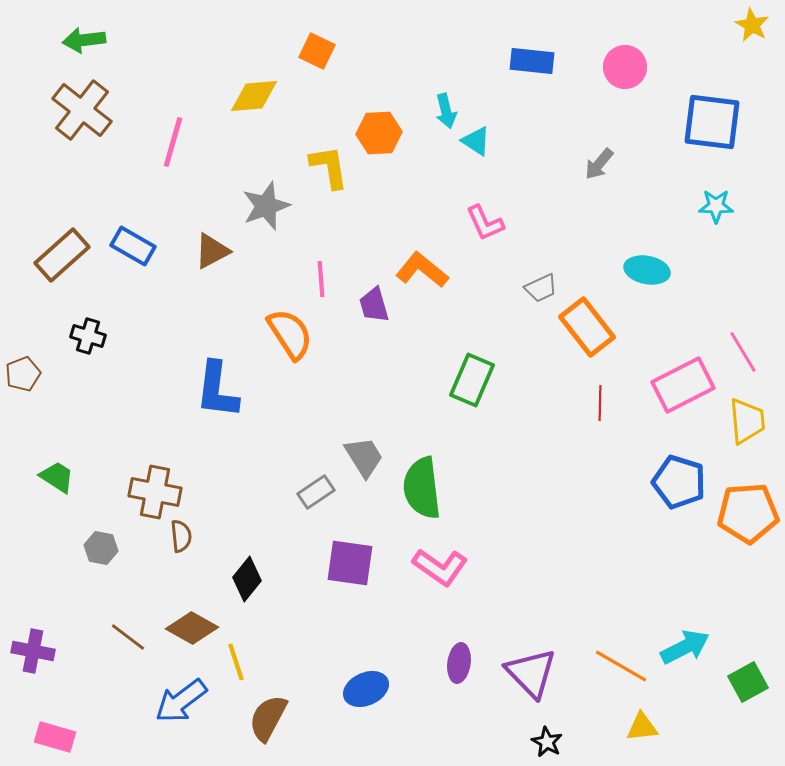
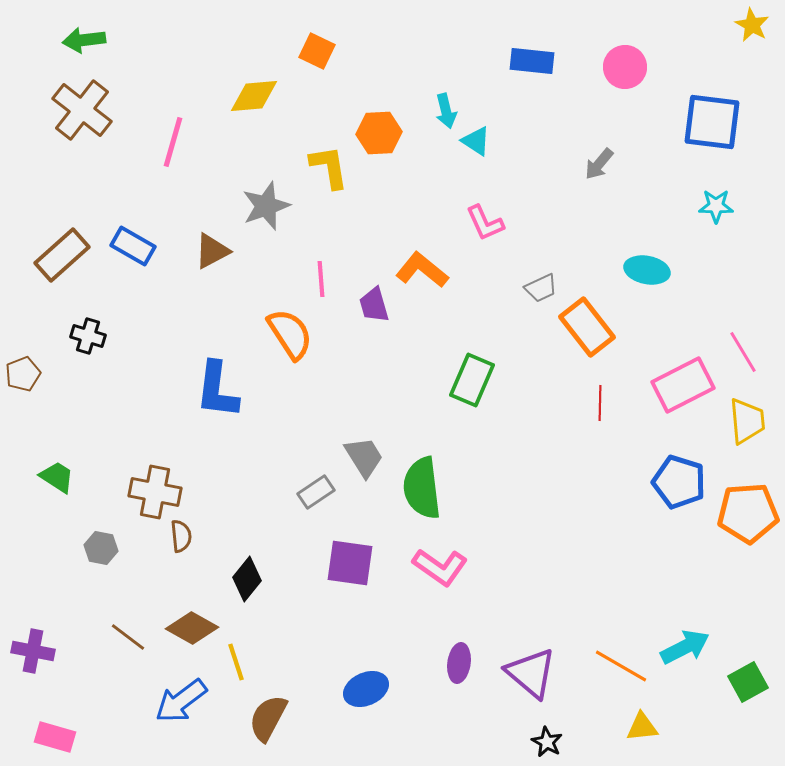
purple triangle at (531, 673): rotated 6 degrees counterclockwise
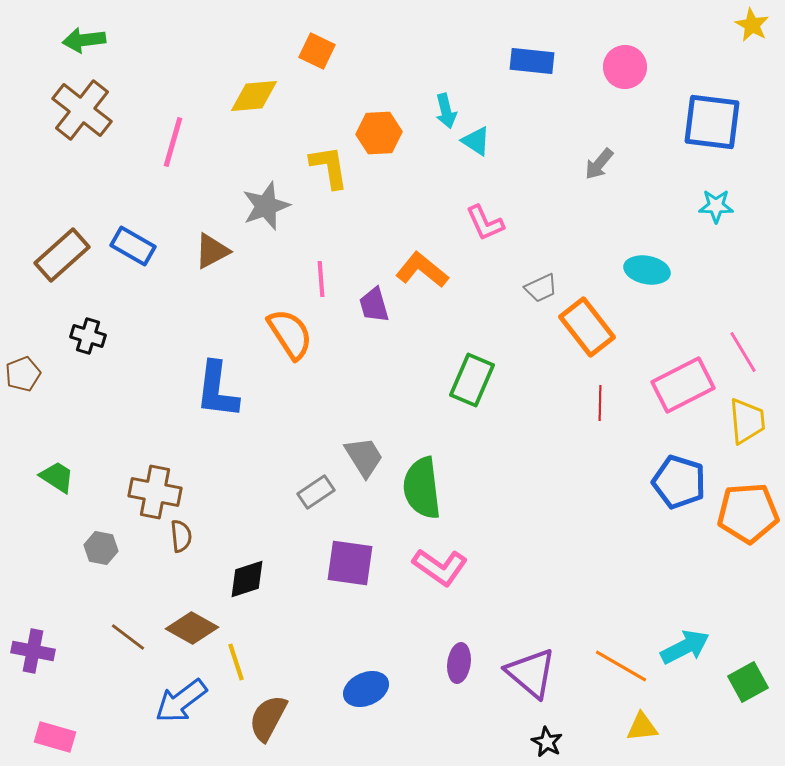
black diamond at (247, 579): rotated 33 degrees clockwise
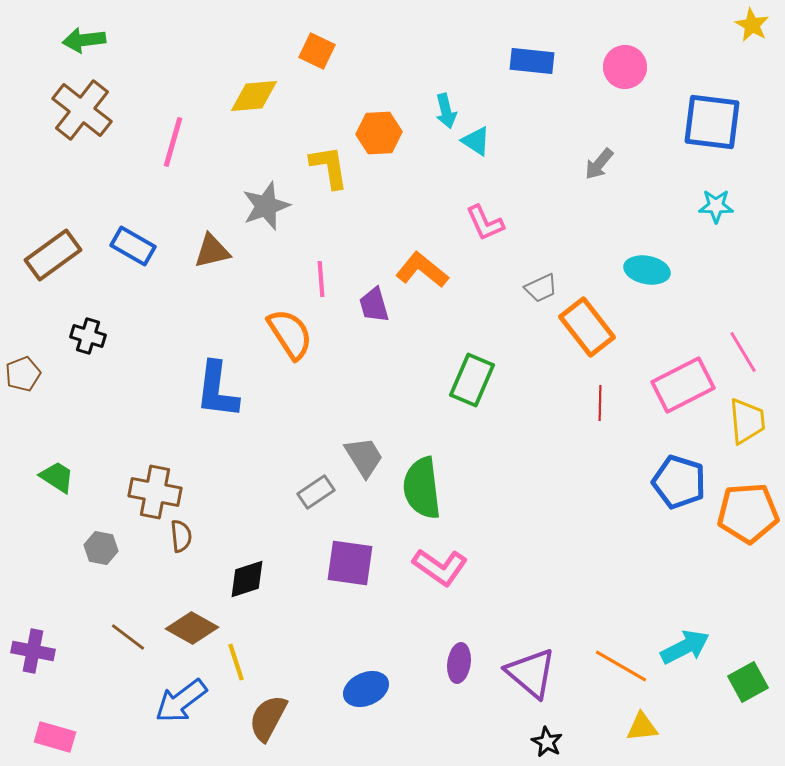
brown triangle at (212, 251): rotated 15 degrees clockwise
brown rectangle at (62, 255): moved 9 px left; rotated 6 degrees clockwise
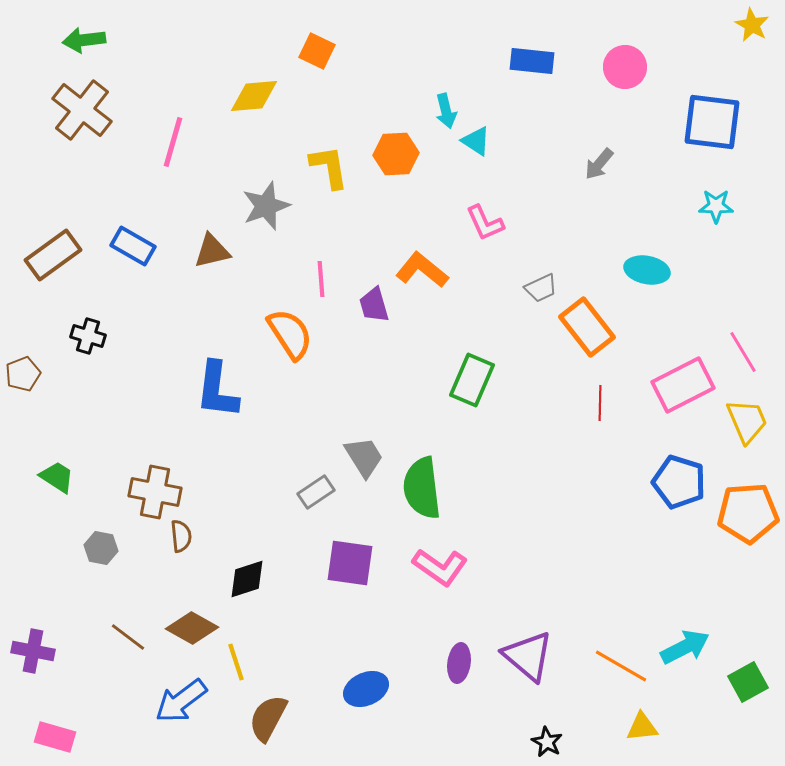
orange hexagon at (379, 133): moved 17 px right, 21 px down
yellow trapezoid at (747, 421): rotated 18 degrees counterclockwise
purple triangle at (531, 673): moved 3 px left, 17 px up
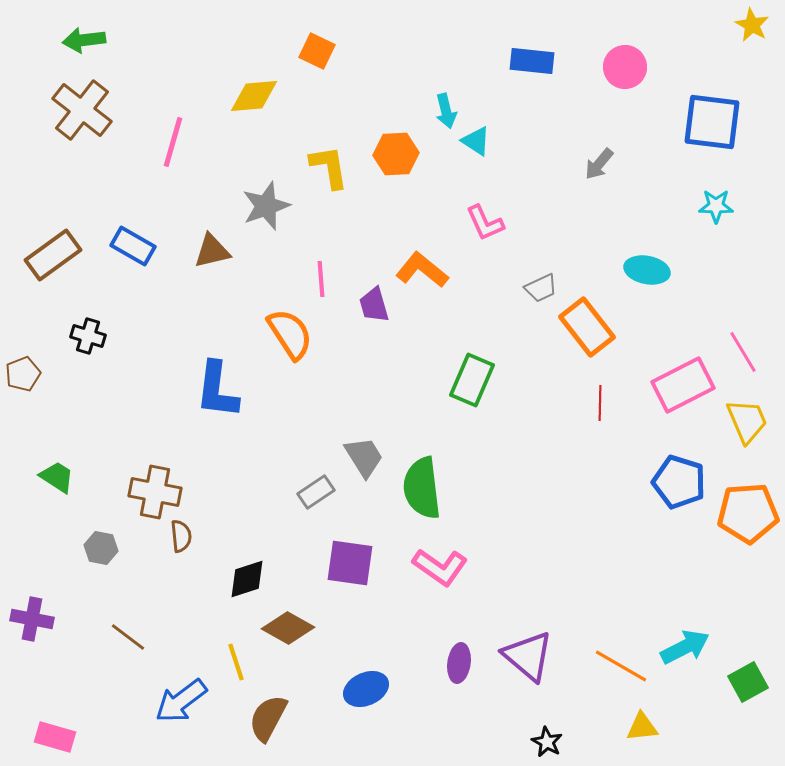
brown diamond at (192, 628): moved 96 px right
purple cross at (33, 651): moved 1 px left, 32 px up
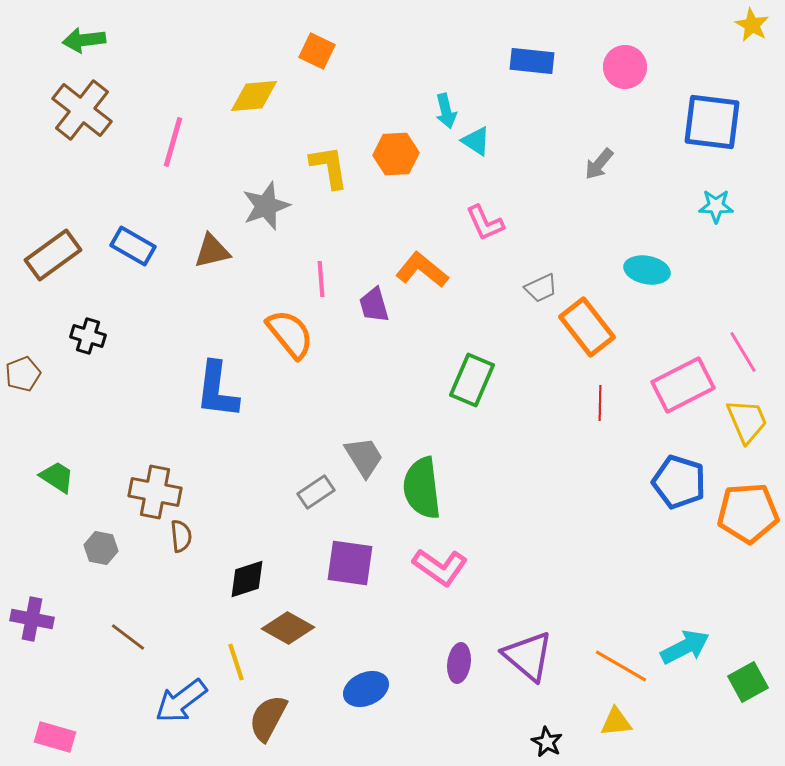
orange semicircle at (290, 334): rotated 6 degrees counterclockwise
yellow triangle at (642, 727): moved 26 px left, 5 px up
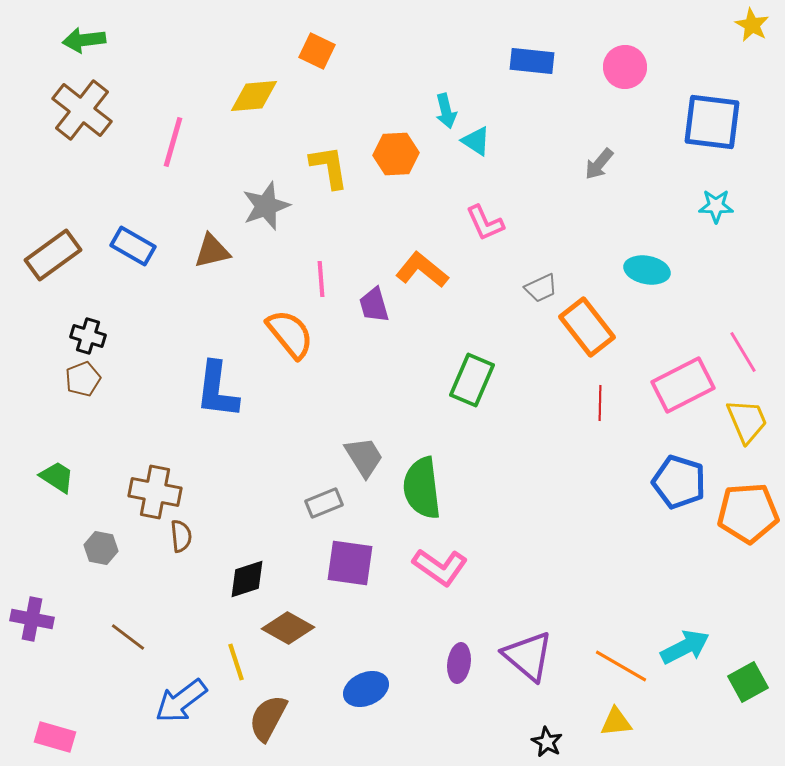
brown pentagon at (23, 374): moved 60 px right, 5 px down
gray rectangle at (316, 492): moved 8 px right, 11 px down; rotated 12 degrees clockwise
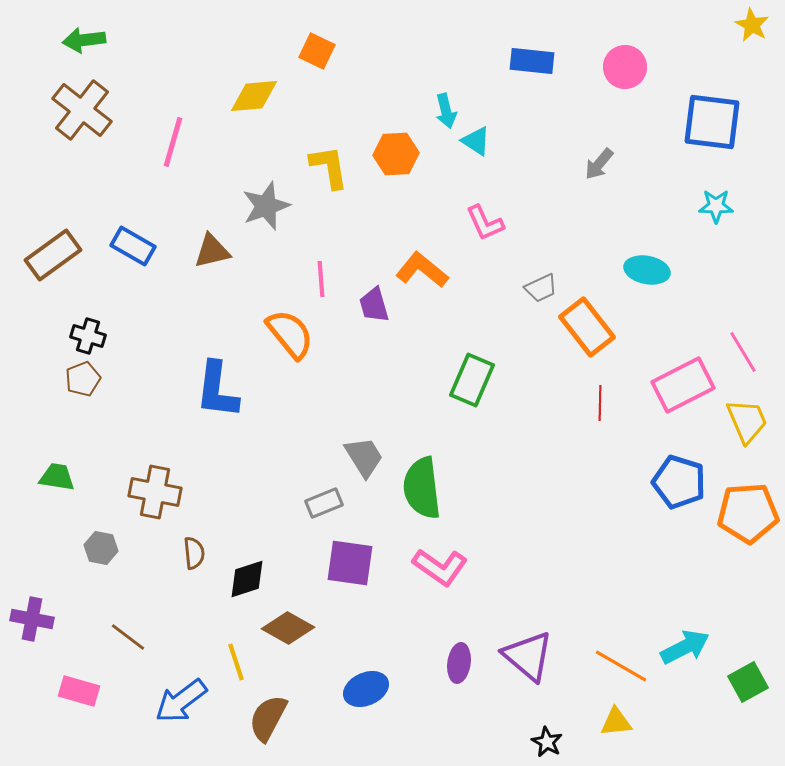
green trapezoid at (57, 477): rotated 24 degrees counterclockwise
brown semicircle at (181, 536): moved 13 px right, 17 px down
pink rectangle at (55, 737): moved 24 px right, 46 px up
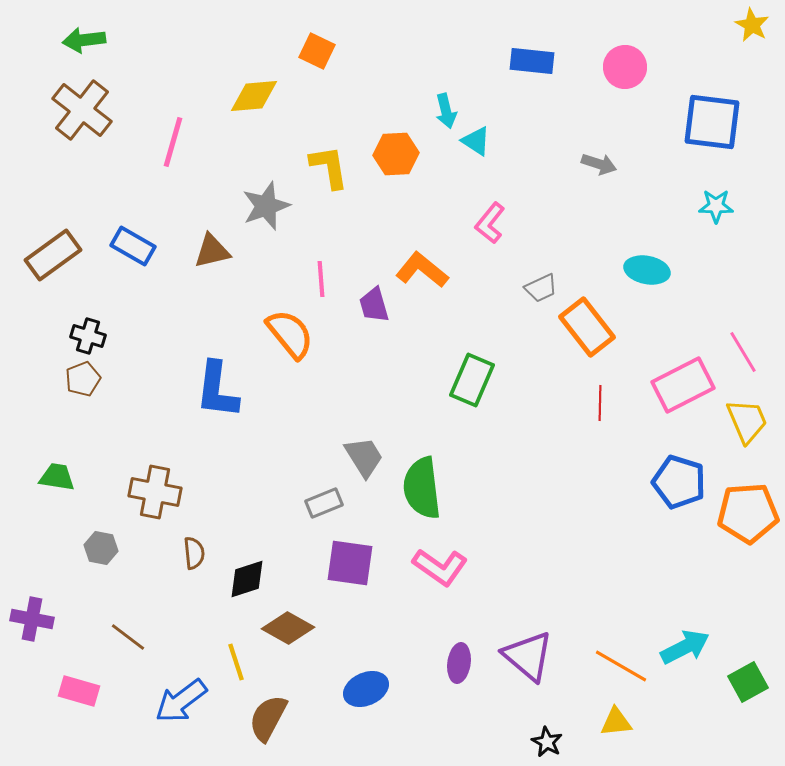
gray arrow at (599, 164): rotated 112 degrees counterclockwise
pink L-shape at (485, 223): moved 5 px right; rotated 63 degrees clockwise
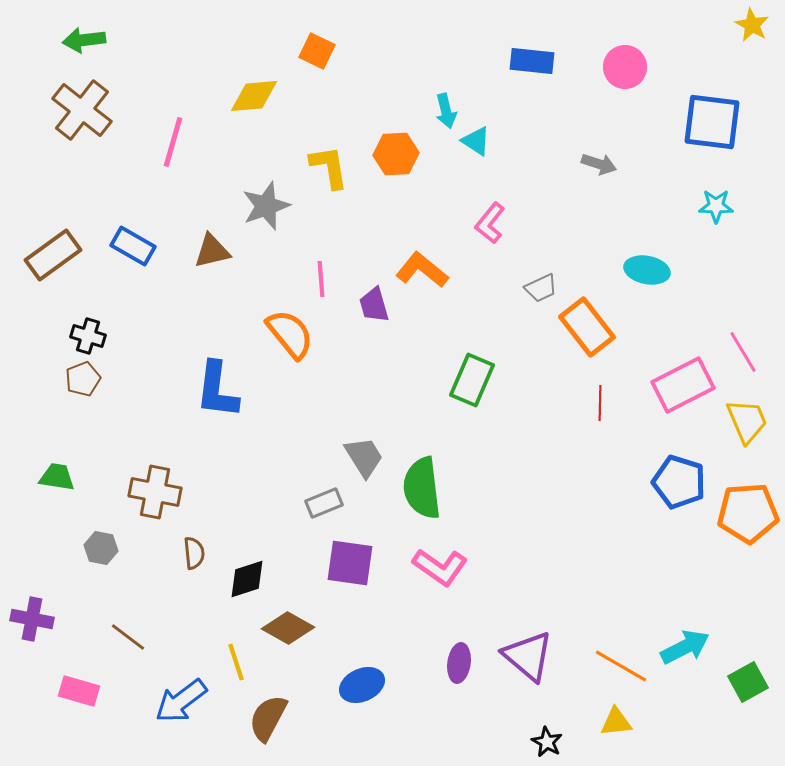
blue ellipse at (366, 689): moved 4 px left, 4 px up
